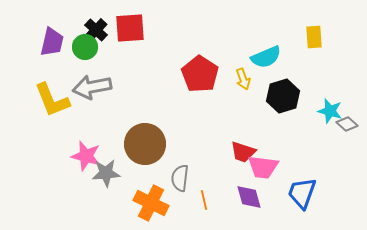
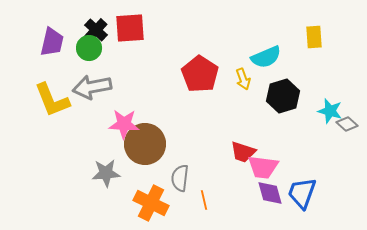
green circle: moved 4 px right, 1 px down
pink star: moved 38 px right, 32 px up; rotated 12 degrees counterclockwise
purple diamond: moved 21 px right, 4 px up
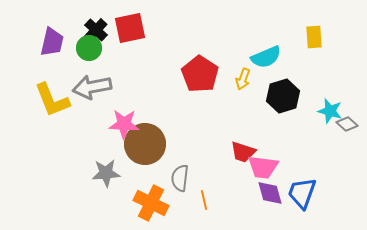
red square: rotated 8 degrees counterclockwise
yellow arrow: rotated 40 degrees clockwise
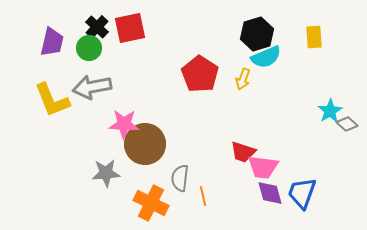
black cross: moved 1 px right, 3 px up
black hexagon: moved 26 px left, 62 px up
cyan star: rotated 25 degrees clockwise
orange line: moved 1 px left, 4 px up
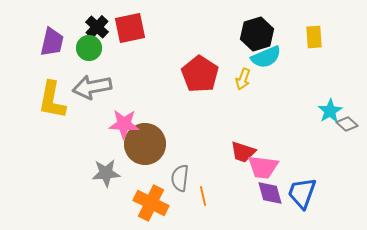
yellow L-shape: rotated 33 degrees clockwise
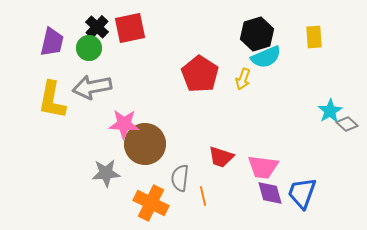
red trapezoid: moved 22 px left, 5 px down
